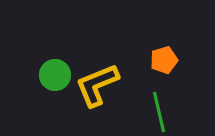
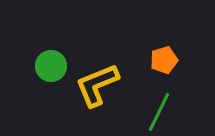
green circle: moved 4 px left, 9 px up
green line: rotated 39 degrees clockwise
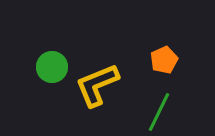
orange pentagon: rotated 8 degrees counterclockwise
green circle: moved 1 px right, 1 px down
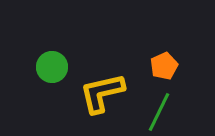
orange pentagon: moved 6 px down
yellow L-shape: moved 5 px right, 8 px down; rotated 9 degrees clockwise
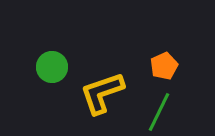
yellow L-shape: rotated 6 degrees counterclockwise
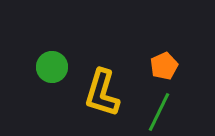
yellow L-shape: rotated 54 degrees counterclockwise
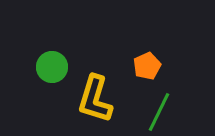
orange pentagon: moved 17 px left
yellow L-shape: moved 7 px left, 6 px down
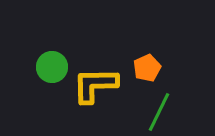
orange pentagon: moved 2 px down
yellow L-shape: moved 14 px up; rotated 72 degrees clockwise
